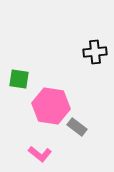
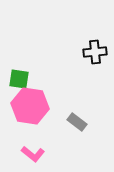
pink hexagon: moved 21 px left
gray rectangle: moved 5 px up
pink L-shape: moved 7 px left
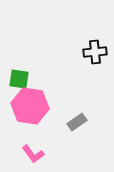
gray rectangle: rotated 72 degrees counterclockwise
pink L-shape: rotated 15 degrees clockwise
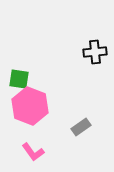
pink hexagon: rotated 12 degrees clockwise
gray rectangle: moved 4 px right, 5 px down
pink L-shape: moved 2 px up
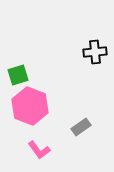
green square: moved 1 px left, 4 px up; rotated 25 degrees counterclockwise
pink L-shape: moved 6 px right, 2 px up
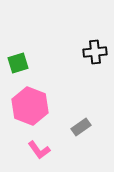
green square: moved 12 px up
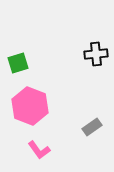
black cross: moved 1 px right, 2 px down
gray rectangle: moved 11 px right
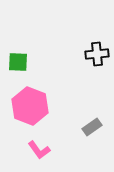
black cross: moved 1 px right
green square: moved 1 px up; rotated 20 degrees clockwise
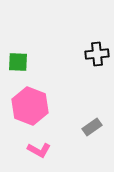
pink L-shape: rotated 25 degrees counterclockwise
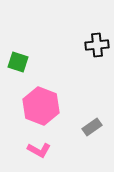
black cross: moved 9 px up
green square: rotated 15 degrees clockwise
pink hexagon: moved 11 px right
